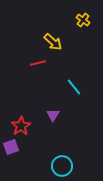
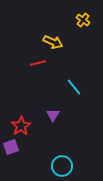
yellow arrow: rotated 18 degrees counterclockwise
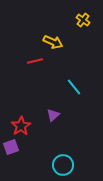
red line: moved 3 px left, 2 px up
purple triangle: rotated 16 degrees clockwise
cyan circle: moved 1 px right, 1 px up
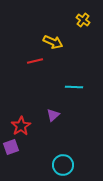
cyan line: rotated 48 degrees counterclockwise
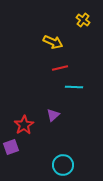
red line: moved 25 px right, 7 px down
red star: moved 3 px right, 1 px up
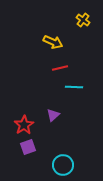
purple square: moved 17 px right
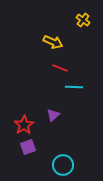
red line: rotated 35 degrees clockwise
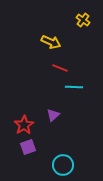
yellow arrow: moved 2 px left
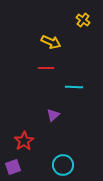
red line: moved 14 px left; rotated 21 degrees counterclockwise
red star: moved 16 px down
purple square: moved 15 px left, 20 px down
